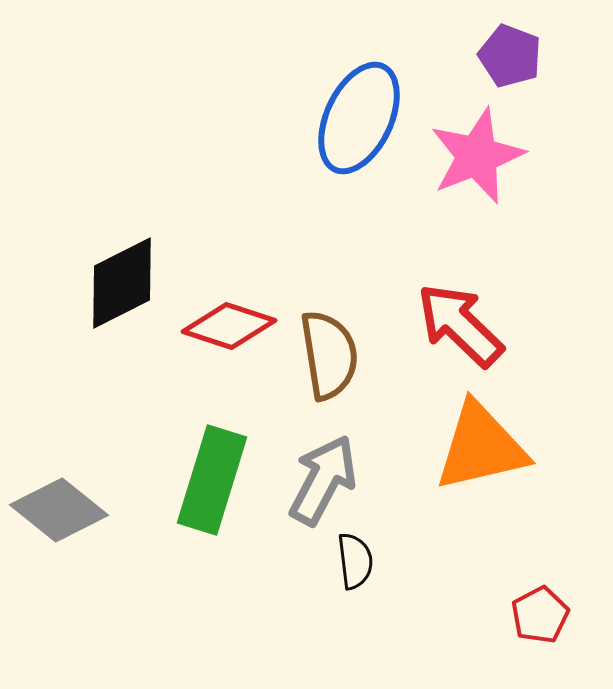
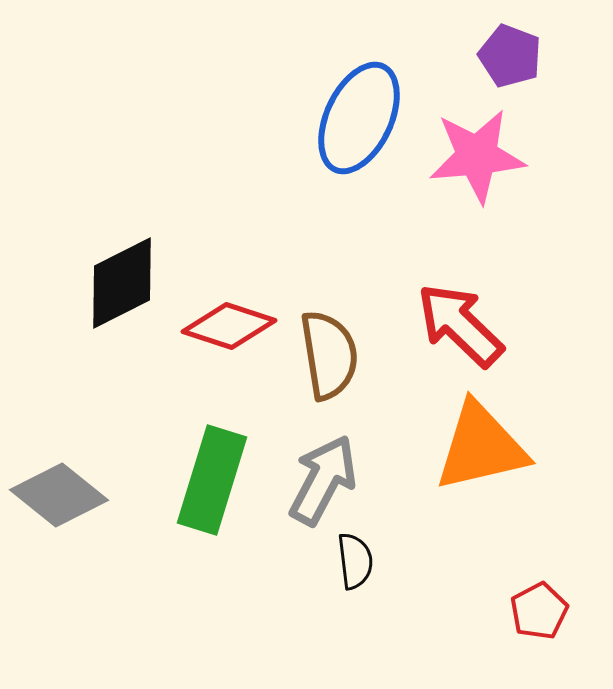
pink star: rotated 16 degrees clockwise
gray diamond: moved 15 px up
red pentagon: moved 1 px left, 4 px up
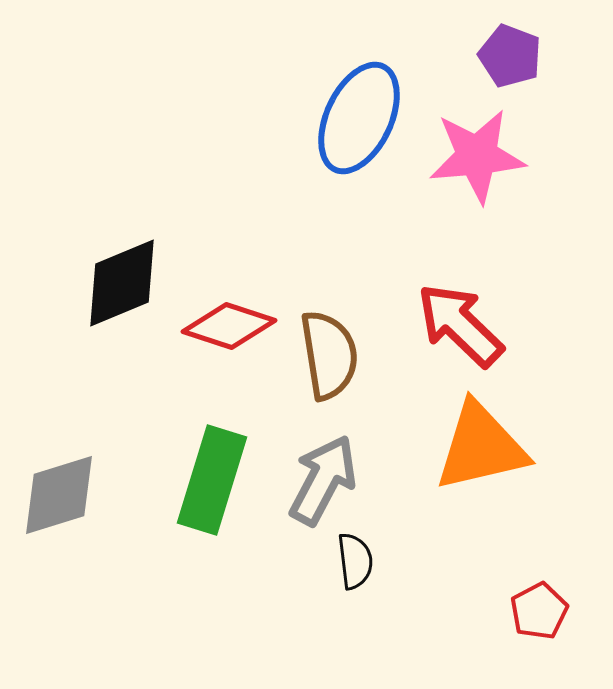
black diamond: rotated 4 degrees clockwise
gray diamond: rotated 56 degrees counterclockwise
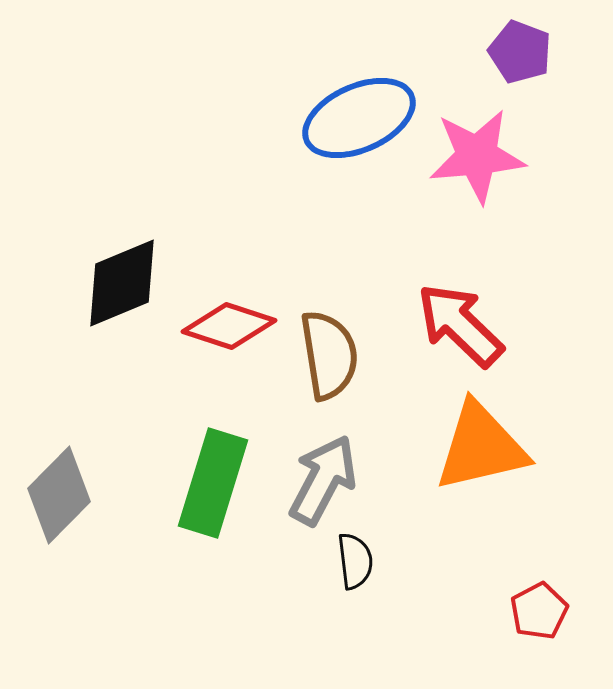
purple pentagon: moved 10 px right, 4 px up
blue ellipse: rotated 41 degrees clockwise
green rectangle: moved 1 px right, 3 px down
gray diamond: rotated 28 degrees counterclockwise
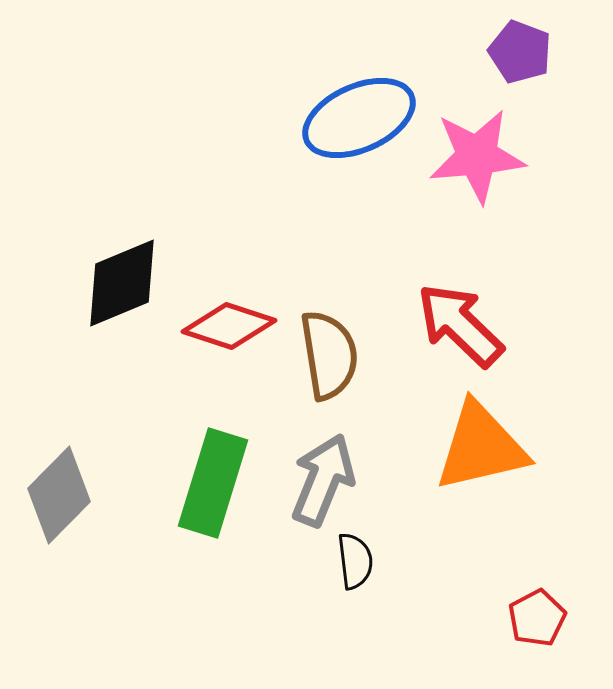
gray arrow: rotated 6 degrees counterclockwise
red pentagon: moved 2 px left, 7 px down
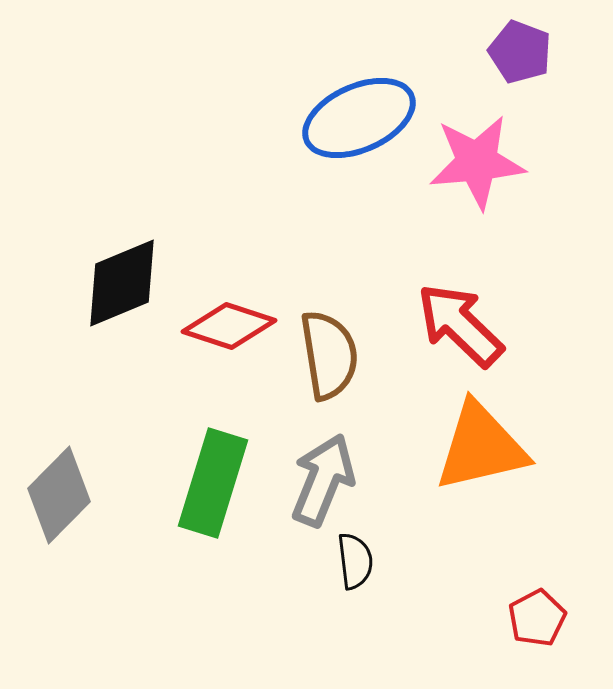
pink star: moved 6 px down
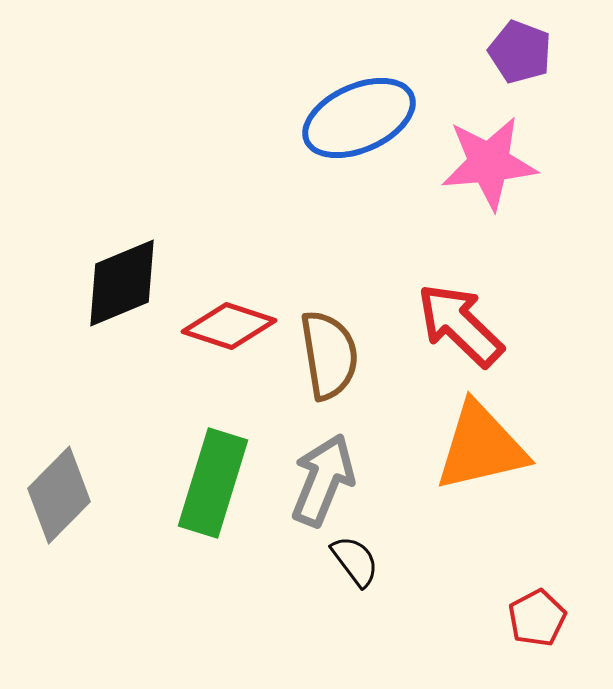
pink star: moved 12 px right, 1 px down
black semicircle: rotated 30 degrees counterclockwise
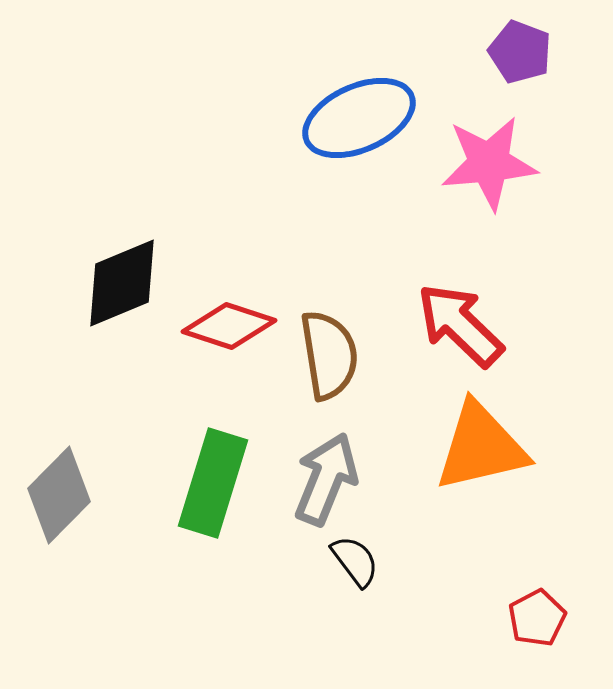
gray arrow: moved 3 px right, 1 px up
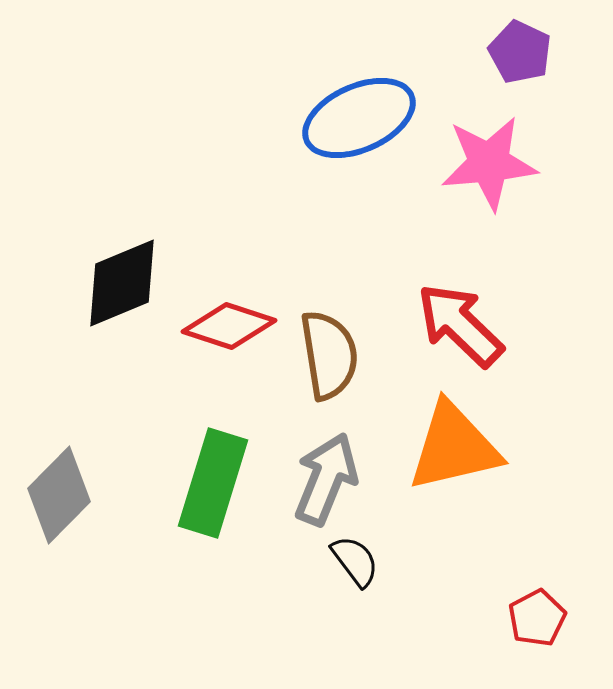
purple pentagon: rotated 4 degrees clockwise
orange triangle: moved 27 px left
